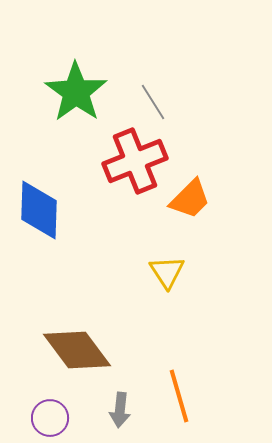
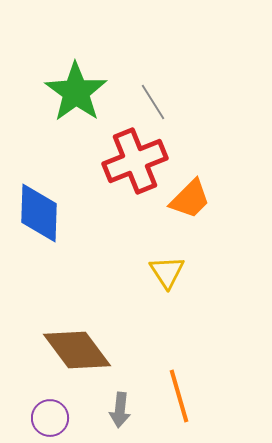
blue diamond: moved 3 px down
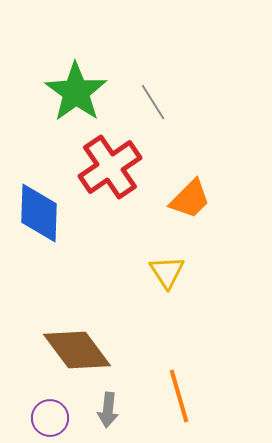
red cross: moved 25 px left, 6 px down; rotated 12 degrees counterclockwise
gray arrow: moved 12 px left
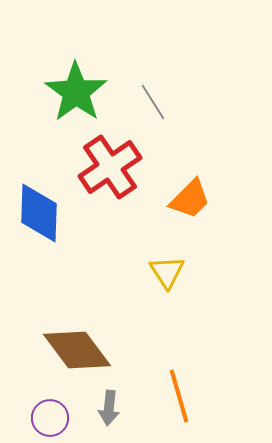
gray arrow: moved 1 px right, 2 px up
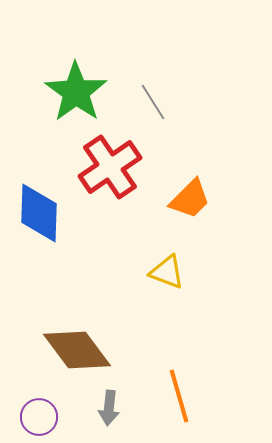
yellow triangle: rotated 36 degrees counterclockwise
purple circle: moved 11 px left, 1 px up
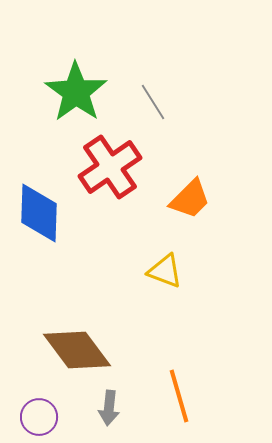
yellow triangle: moved 2 px left, 1 px up
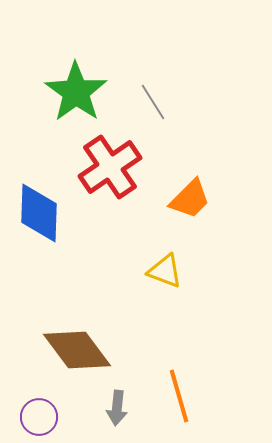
gray arrow: moved 8 px right
